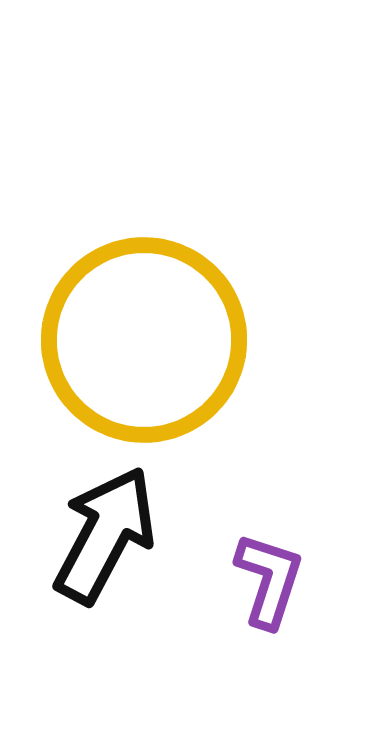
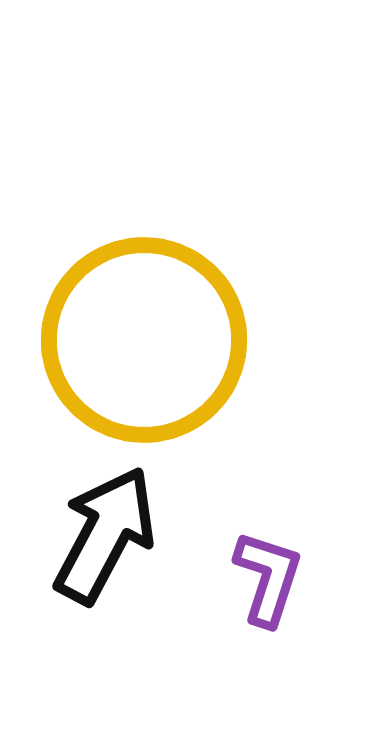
purple L-shape: moved 1 px left, 2 px up
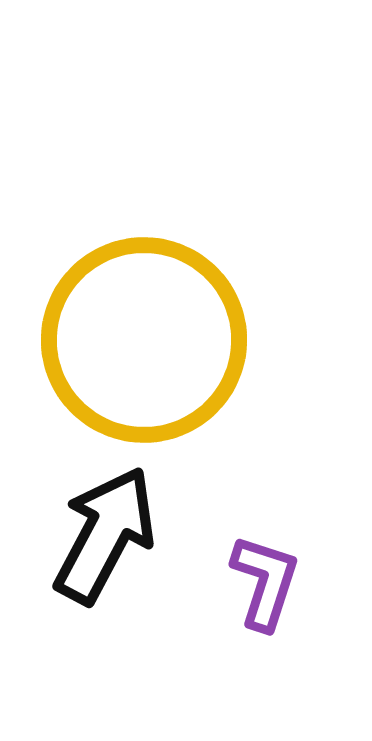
purple L-shape: moved 3 px left, 4 px down
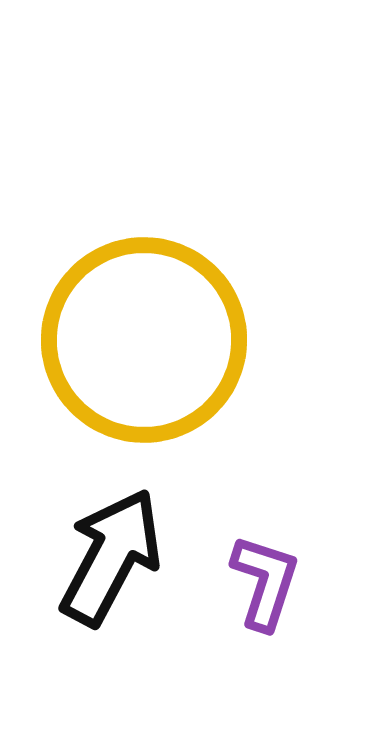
black arrow: moved 6 px right, 22 px down
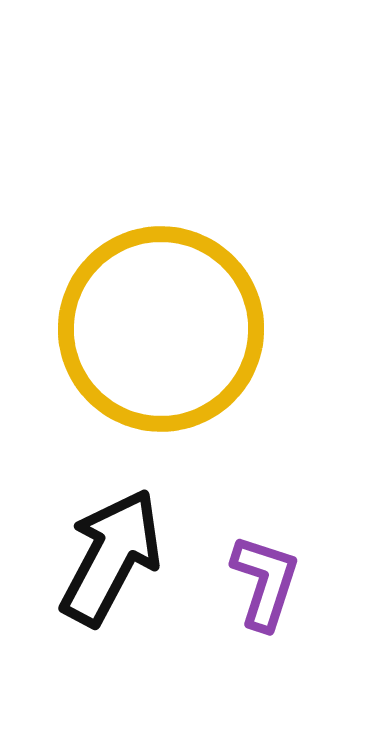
yellow circle: moved 17 px right, 11 px up
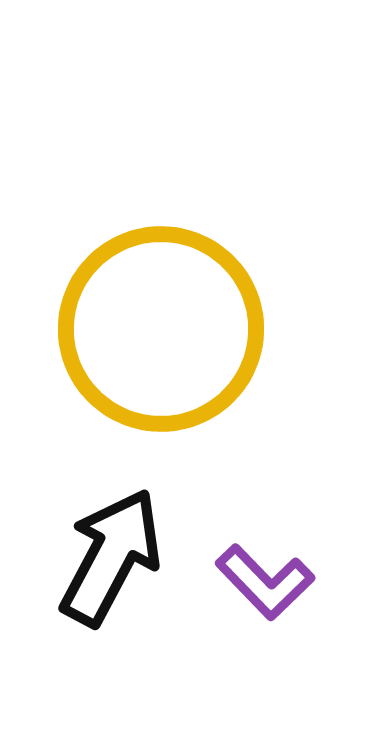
purple L-shape: rotated 118 degrees clockwise
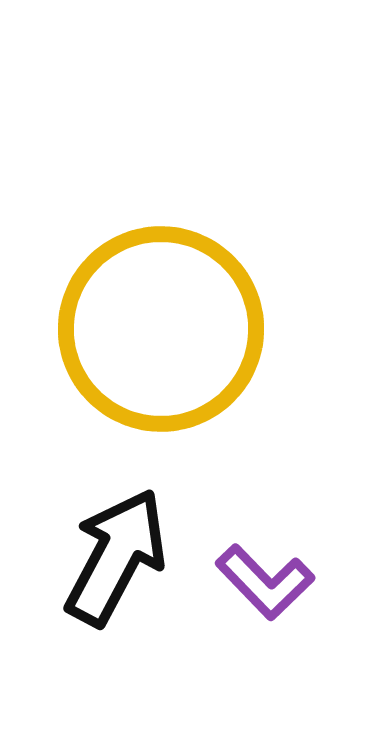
black arrow: moved 5 px right
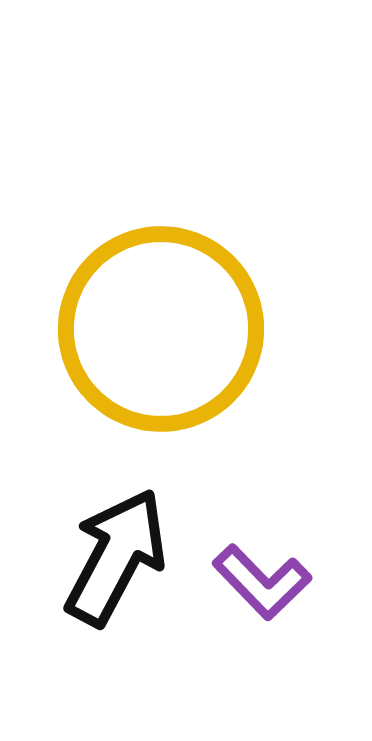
purple L-shape: moved 3 px left
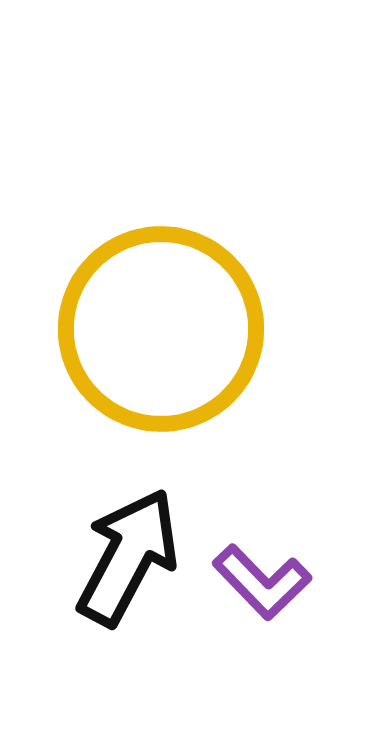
black arrow: moved 12 px right
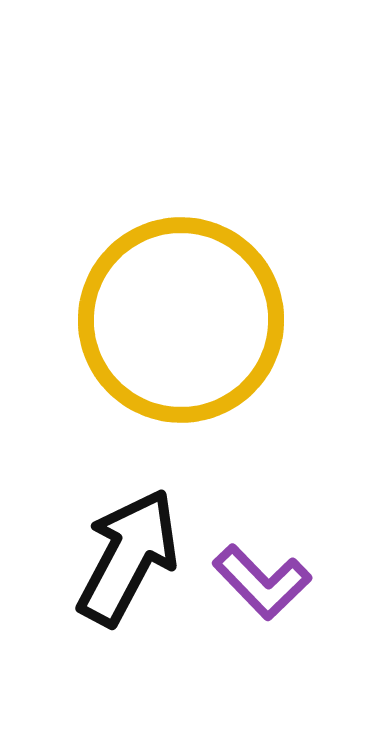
yellow circle: moved 20 px right, 9 px up
